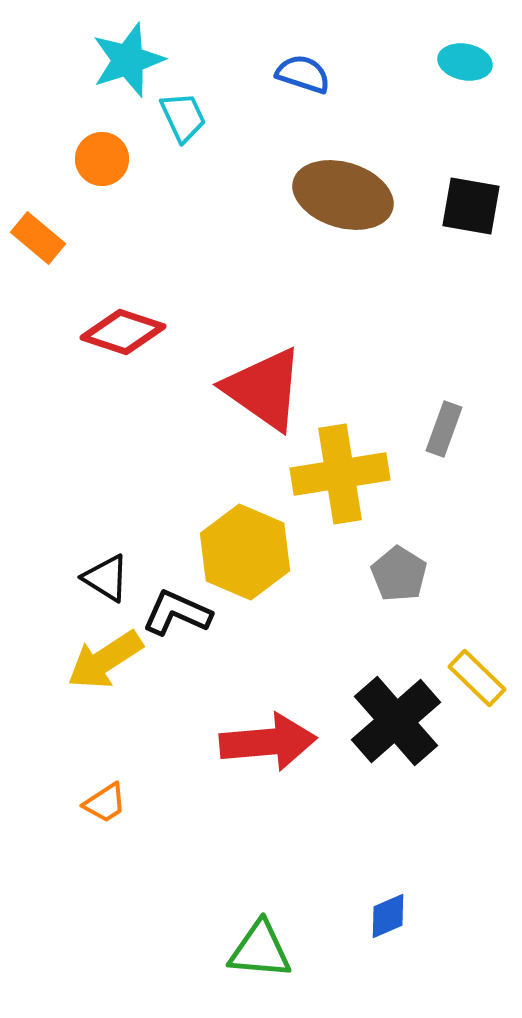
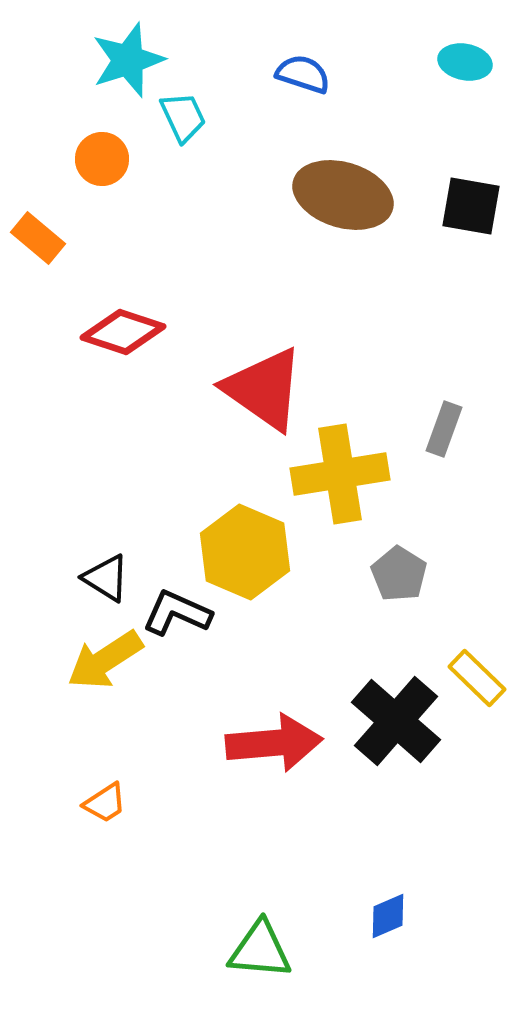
black cross: rotated 8 degrees counterclockwise
red arrow: moved 6 px right, 1 px down
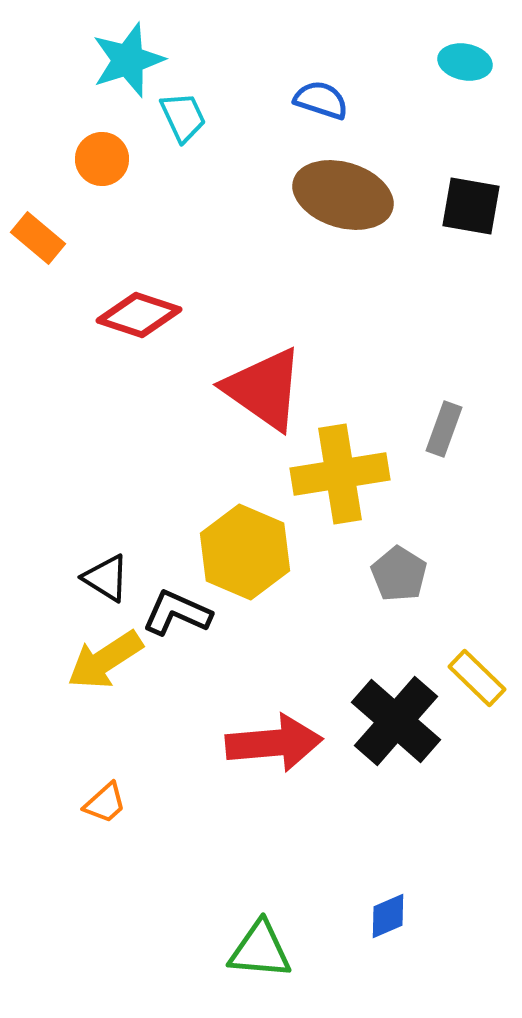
blue semicircle: moved 18 px right, 26 px down
red diamond: moved 16 px right, 17 px up
orange trapezoid: rotated 9 degrees counterclockwise
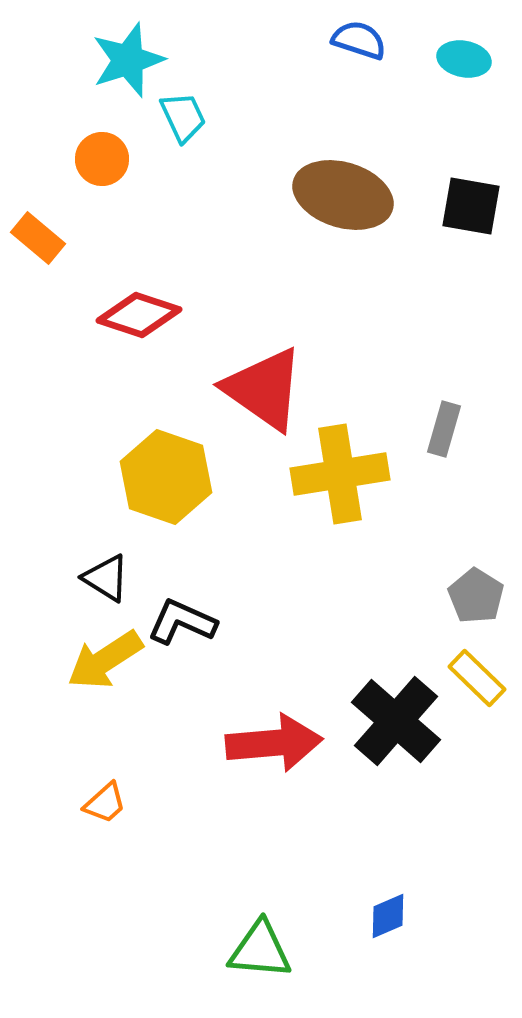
cyan ellipse: moved 1 px left, 3 px up
blue semicircle: moved 38 px right, 60 px up
gray rectangle: rotated 4 degrees counterclockwise
yellow hexagon: moved 79 px left, 75 px up; rotated 4 degrees counterclockwise
gray pentagon: moved 77 px right, 22 px down
black L-shape: moved 5 px right, 9 px down
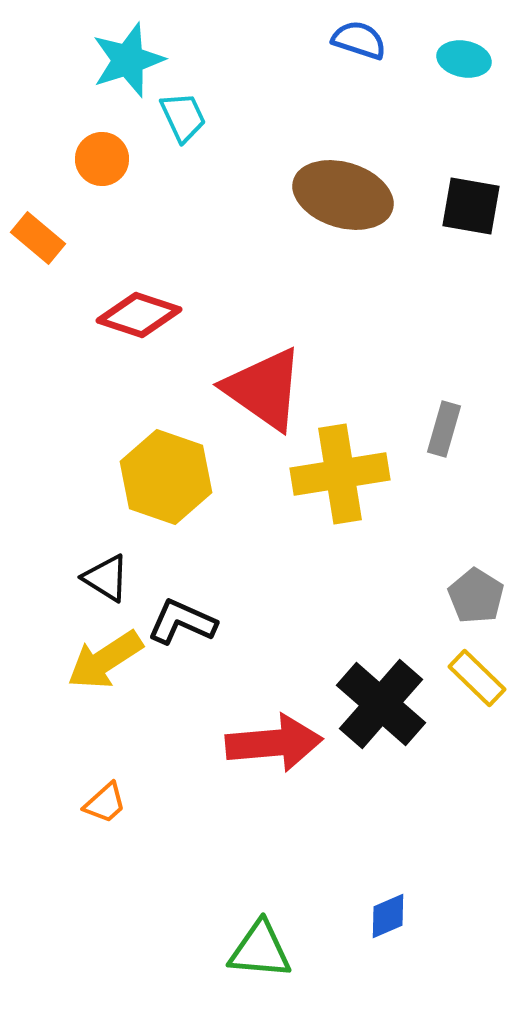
black cross: moved 15 px left, 17 px up
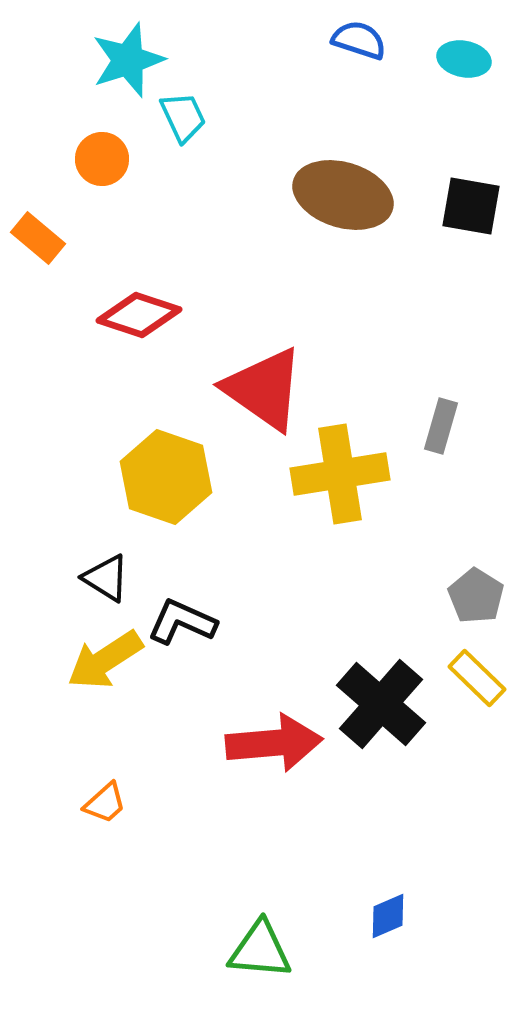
gray rectangle: moved 3 px left, 3 px up
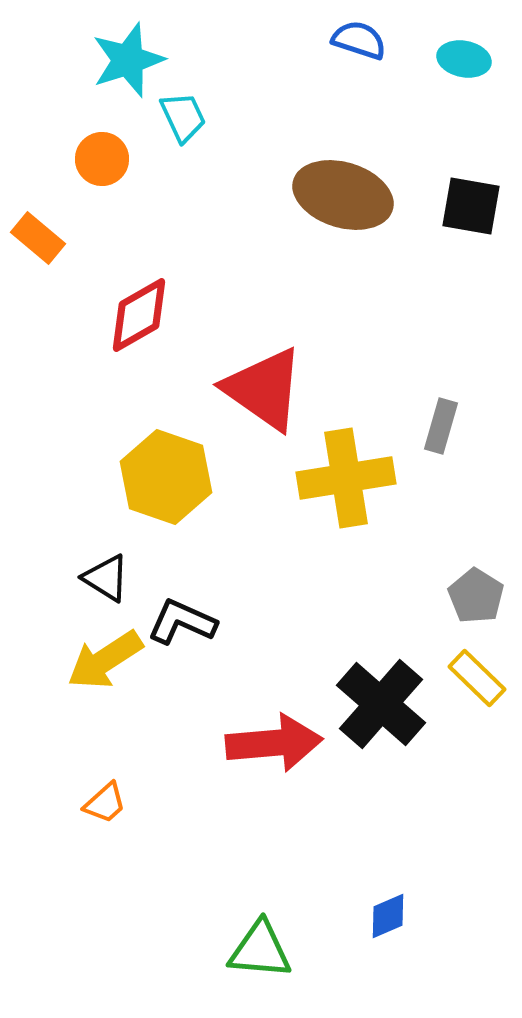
red diamond: rotated 48 degrees counterclockwise
yellow cross: moved 6 px right, 4 px down
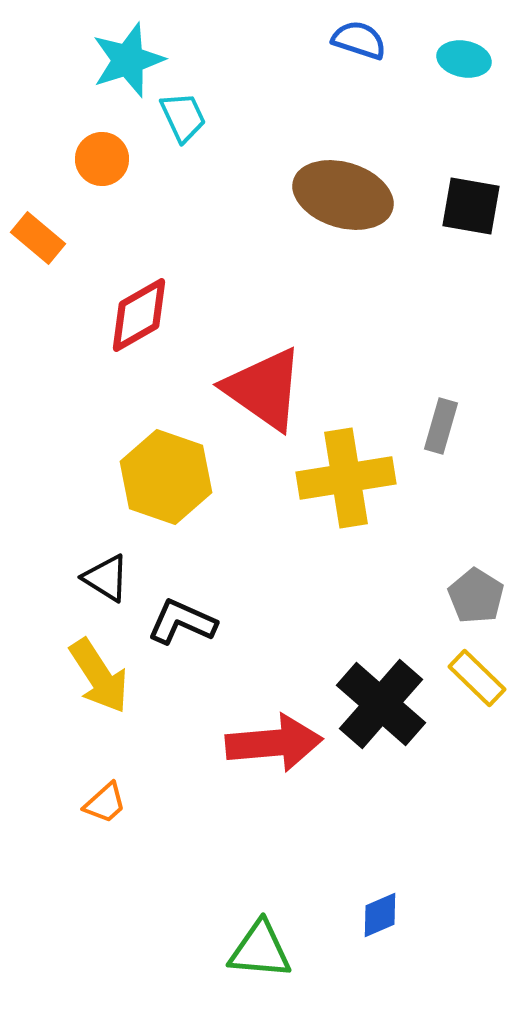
yellow arrow: moved 6 px left, 16 px down; rotated 90 degrees counterclockwise
blue diamond: moved 8 px left, 1 px up
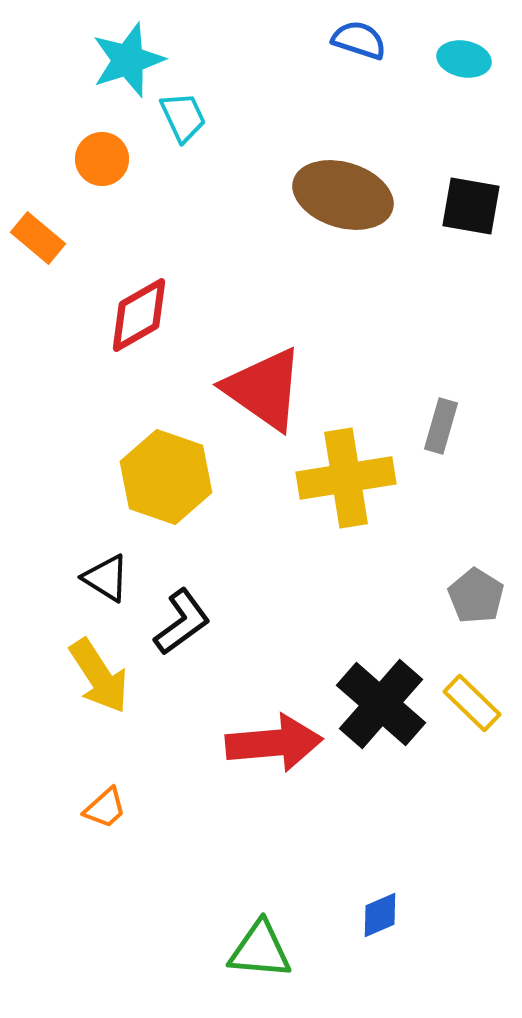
black L-shape: rotated 120 degrees clockwise
yellow rectangle: moved 5 px left, 25 px down
orange trapezoid: moved 5 px down
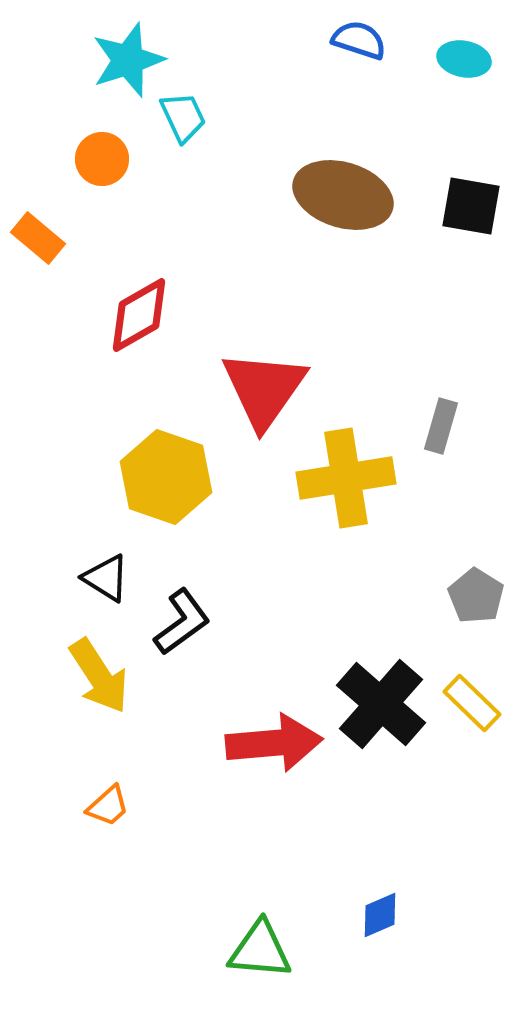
red triangle: rotated 30 degrees clockwise
orange trapezoid: moved 3 px right, 2 px up
